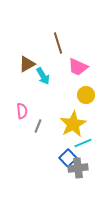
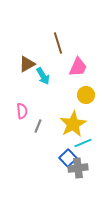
pink trapezoid: rotated 90 degrees counterclockwise
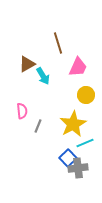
cyan line: moved 2 px right
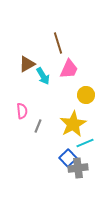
pink trapezoid: moved 9 px left, 2 px down
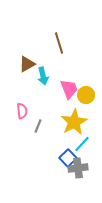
brown line: moved 1 px right
pink trapezoid: moved 20 px down; rotated 45 degrees counterclockwise
cyan arrow: rotated 18 degrees clockwise
yellow star: moved 1 px right, 2 px up
cyan line: moved 3 px left, 1 px down; rotated 24 degrees counterclockwise
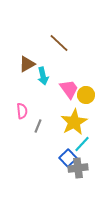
brown line: rotated 30 degrees counterclockwise
pink trapezoid: rotated 15 degrees counterclockwise
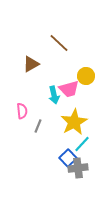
brown triangle: moved 4 px right
cyan arrow: moved 11 px right, 19 px down
pink trapezoid: rotated 110 degrees clockwise
yellow circle: moved 19 px up
